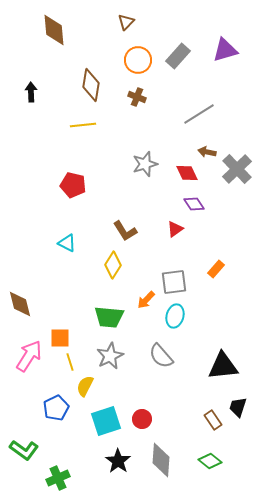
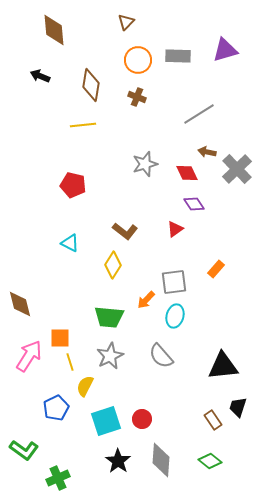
gray rectangle at (178, 56): rotated 50 degrees clockwise
black arrow at (31, 92): moved 9 px right, 16 px up; rotated 66 degrees counterclockwise
brown L-shape at (125, 231): rotated 20 degrees counterclockwise
cyan triangle at (67, 243): moved 3 px right
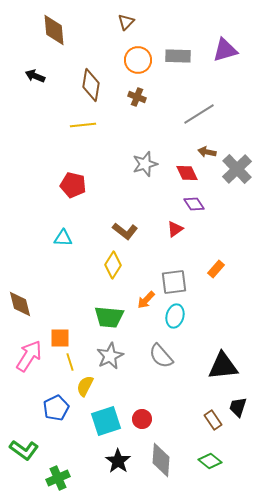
black arrow at (40, 76): moved 5 px left
cyan triangle at (70, 243): moved 7 px left, 5 px up; rotated 24 degrees counterclockwise
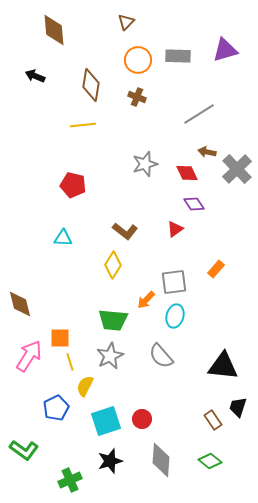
green trapezoid at (109, 317): moved 4 px right, 3 px down
black triangle at (223, 366): rotated 12 degrees clockwise
black star at (118, 461): moved 8 px left; rotated 20 degrees clockwise
green cross at (58, 478): moved 12 px right, 2 px down
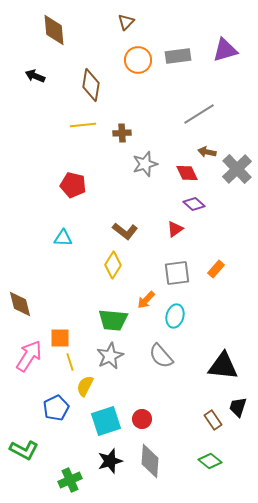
gray rectangle at (178, 56): rotated 10 degrees counterclockwise
brown cross at (137, 97): moved 15 px left, 36 px down; rotated 24 degrees counterclockwise
purple diamond at (194, 204): rotated 15 degrees counterclockwise
gray square at (174, 282): moved 3 px right, 9 px up
green L-shape at (24, 450): rotated 8 degrees counterclockwise
gray diamond at (161, 460): moved 11 px left, 1 px down
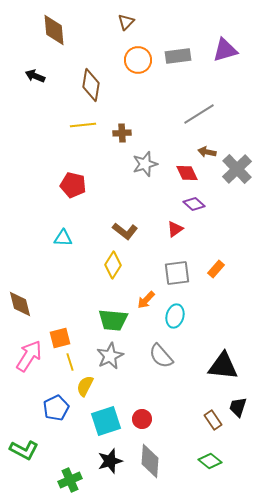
orange square at (60, 338): rotated 15 degrees counterclockwise
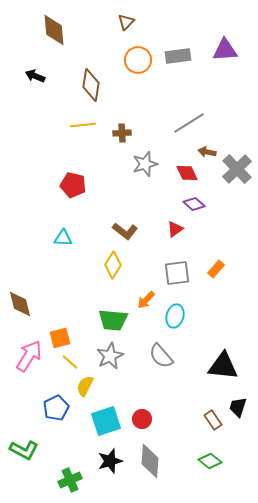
purple triangle at (225, 50): rotated 12 degrees clockwise
gray line at (199, 114): moved 10 px left, 9 px down
yellow line at (70, 362): rotated 30 degrees counterclockwise
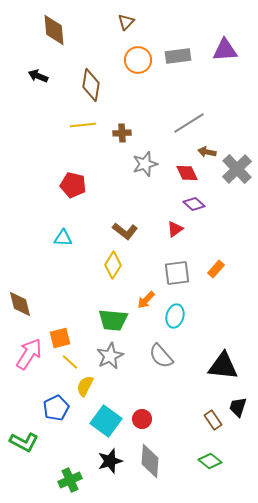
black arrow at (35, 76): moved 3 px right
pink arrow at (29, 356): moved 2 px up
cyan square at (106, 421): rotated 36 degrees counterclockwise
green L-shape at (24, 450): moved 8 px up
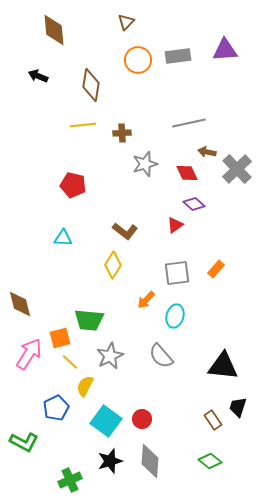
gray line at (189, 123): rotated 20 degrees clockwise
red triangle at (175, 229): moved 4 px up
green trapezoid at (113, 320): moved 24 px left
